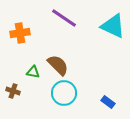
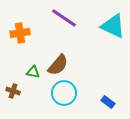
brown semicircle: rotated 85 degrees clockwise
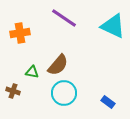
green triangle: moved 1 px left
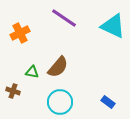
orange cross: rotated 18 degrees counterclockwise
brown semicircle: moved 2 px down
cyan circle: moved 4 px left, 9 px down
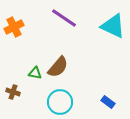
orange cross: moved 6 px left, 6 px up
green triangle: moved 3 px right, 1 px down
brown cross: moved 1 px down
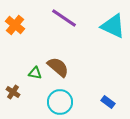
orange cross: moved 1 px right, 2 px up; rotated 24 degrees counterclockwise
brown semicircle: rotated 90 degrees counterclockwise
brown cross: rotated 16 degrees clockwise
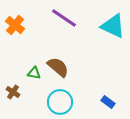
green triangle: moved 1 px left
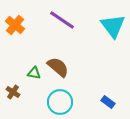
purple line: moved 2 px left, 2 px down
cyan triangle: rotated 28 degrees clockwise
